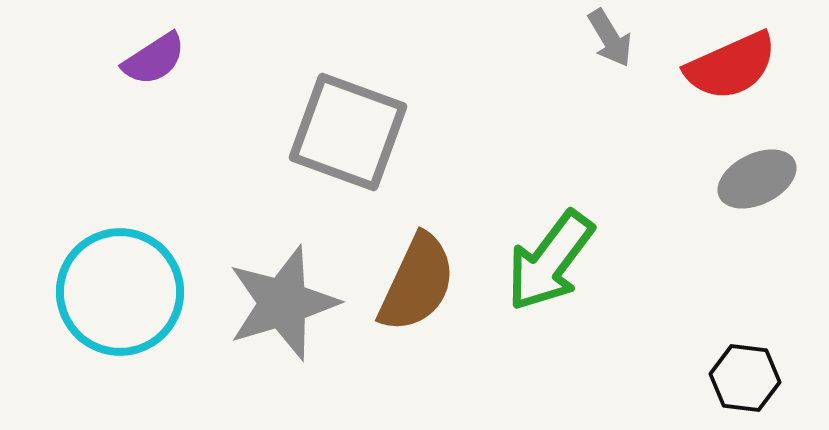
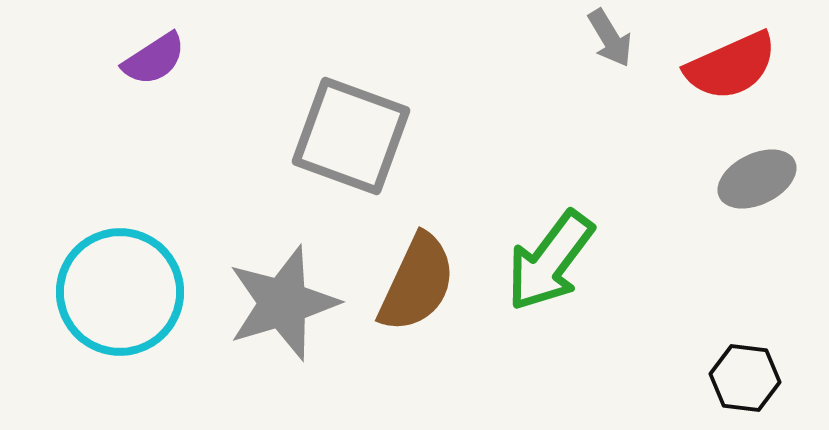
gray square: moved 3 px right, 4 px down
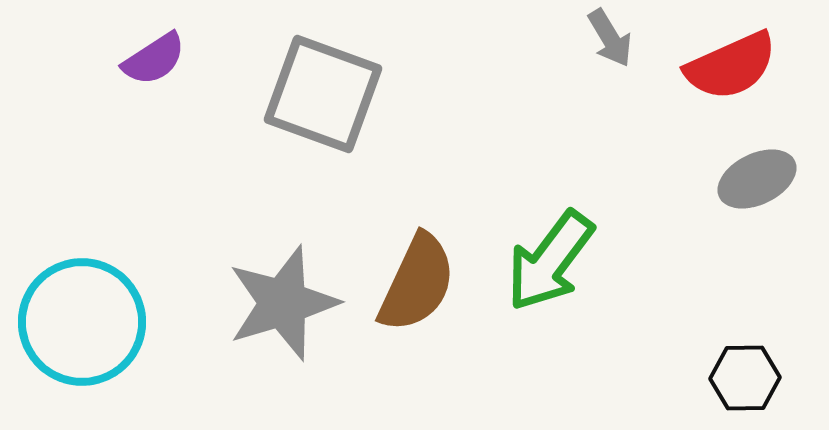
gray square: moved 28 px left, 42 px up
cyan circle: moved 38 px left, 30 px down
black hexagon: rotated 8 degrees counterclockwise
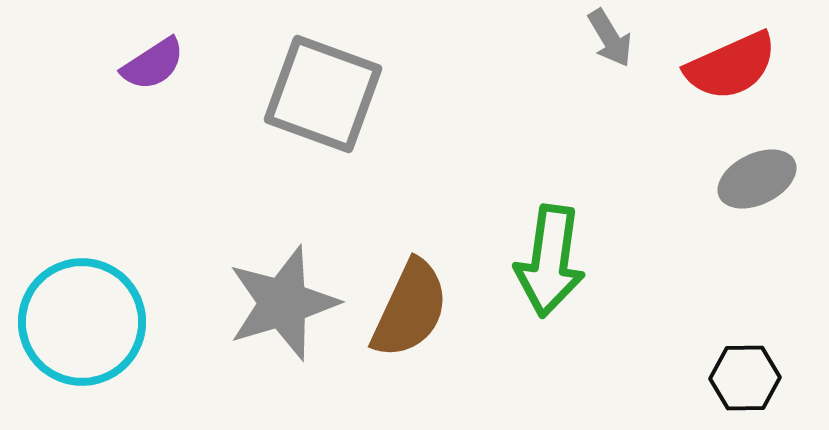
purple semicircle: moved 1 px left, 5 px down
green arrow: rotated 29 degrees counterclockwise
brown semicircle: moved 7 px left, 26 px down
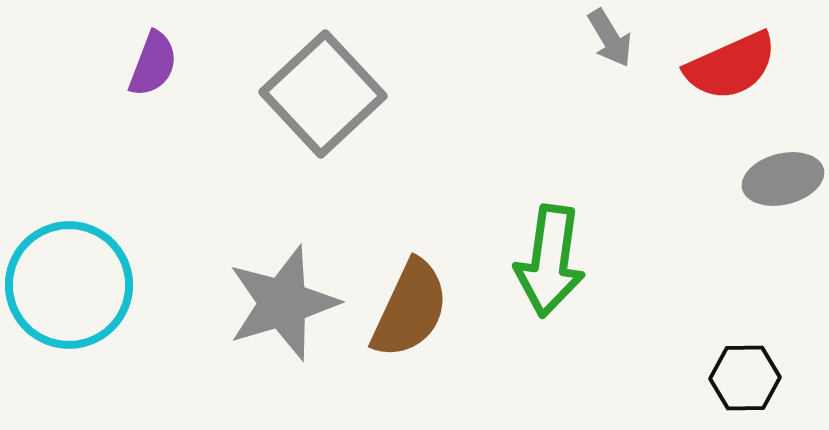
purple semicircle: rotated 36 degrees counterclockwise
gray square: rotated 27 degrees clockwise
gray ellipse: moved 26 px right; rotated 12 degrees clockwise
cyan circle: moved 13 px left, 37 px up
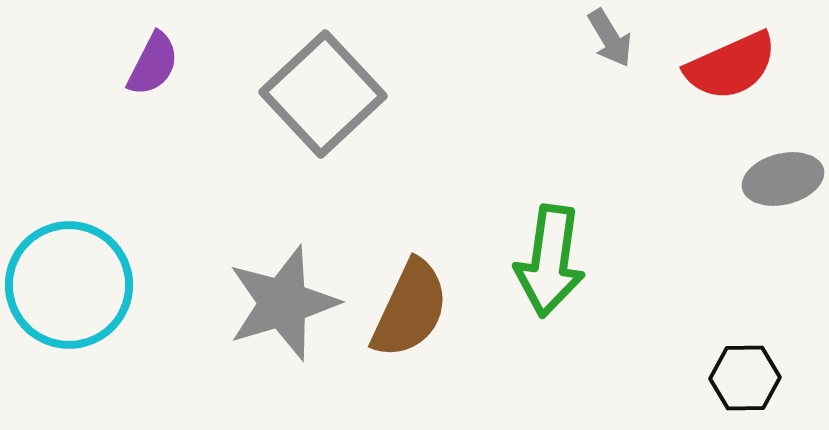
purple semicircle: rotated 6 degrees clockwise
